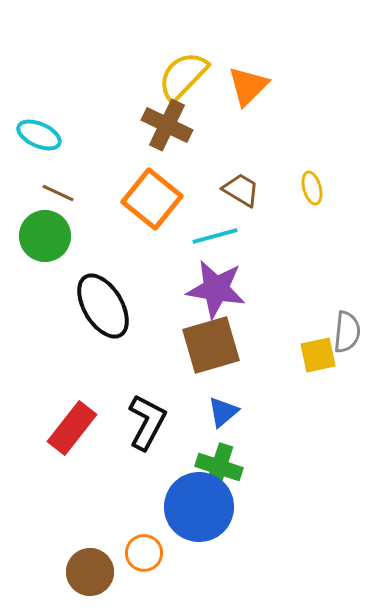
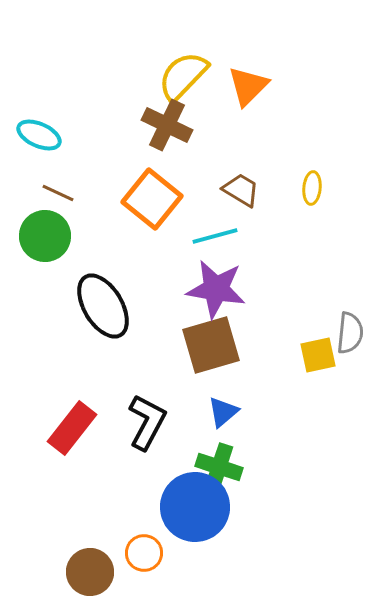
yellow ellipse: rotated 20 degrees clockwise
gray semicircle: moved 3 px right, 1 px down
blue circle: moved 4 px left
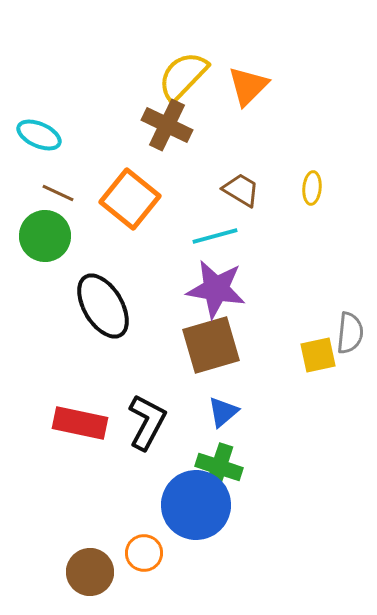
orange square: moved 22 px left
red rectangle: moved 8 px right, 5 px up; rotated 64 degrees clockwise
blue circle: moved 1 px right, 2 px up
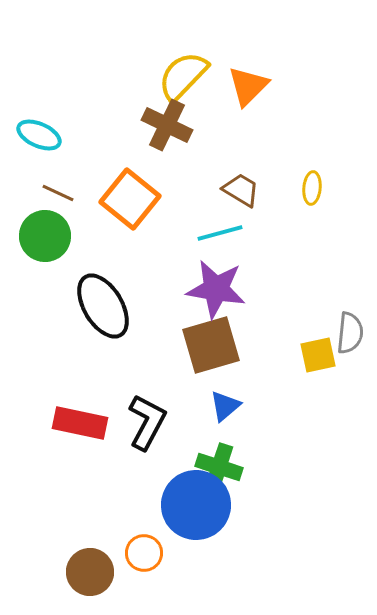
cyan line: moved 5 px right, 3 px up
blue triangle: moved 2 px right, 6 px up
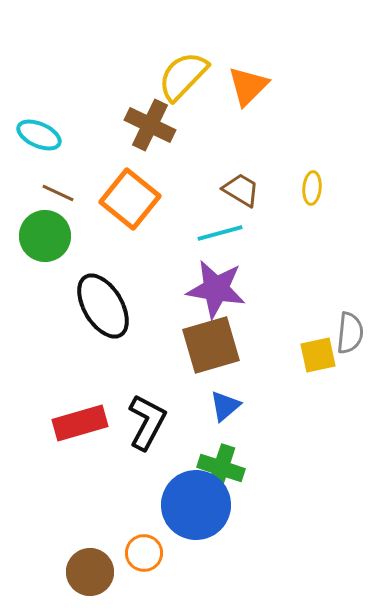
brown cross: moved 17 px left
red rectangle: rotated 28 degrees counterclockwise
green cross: moved 2 px right, 1 px down
